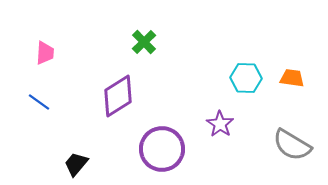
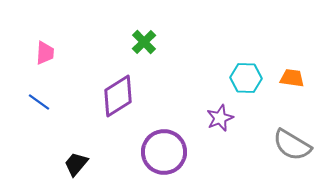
purple star: moved 6 px up; rotated 16 degrees clockwise
purple circle: moved 2 px right, 3 px down
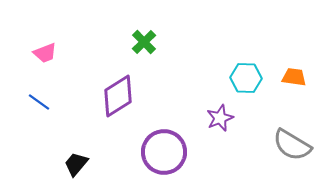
pink trapezoid: rotated 65 degrees clockwise
orange trapezoid: moved 2 px right, 1 px up
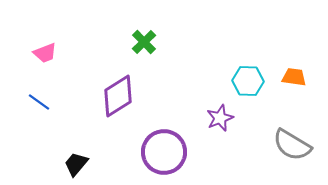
cyan hexagon: moved 2 px right, 3 px down
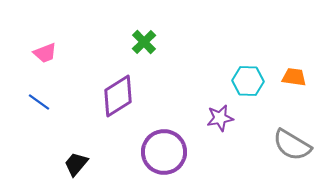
purple star: rotated 12 degrees clockwise
